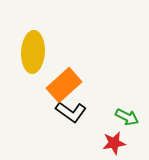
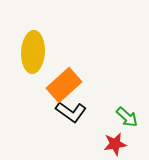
green arrow: rotated 15 degrees clockwise
red star: moved 1 px right, 1 px down
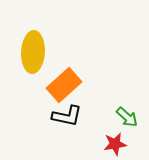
black L-shape: moved 4 px left, 4 px down; rotated 24 degrees counterclockwise
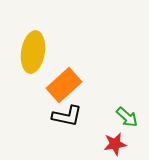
yellow ellipse: rotated 6 degrees clockwise
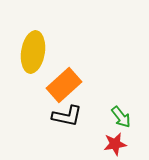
green arrow: moved 6 px left; rotated 10 degrees clockwise
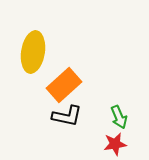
green arrow: moved 2 px left; rotated 15 degrees clockwise
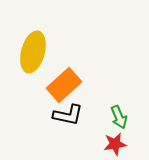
yellow ellipse: rotated 6 degrees clockwise
black L-shape: moved 1 px right, 1 px up
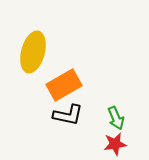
orange rectangle: rotated 12 degrees clockwise
green arrow: moved 3 px left, 1 px down
